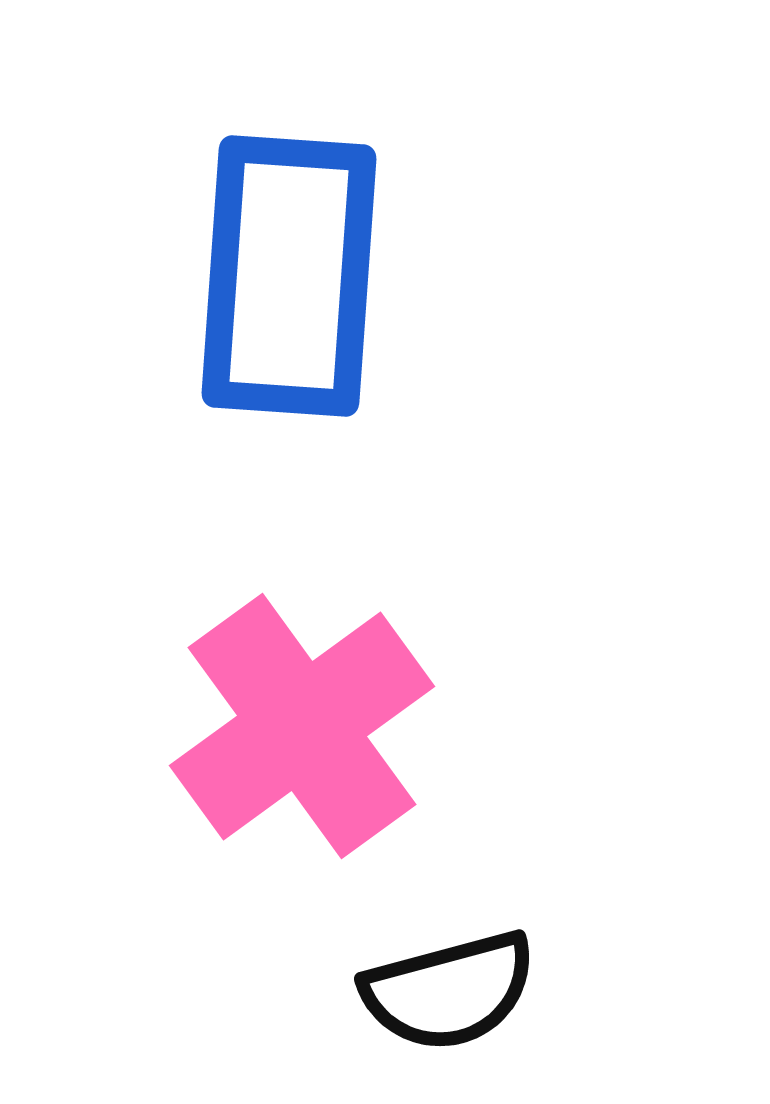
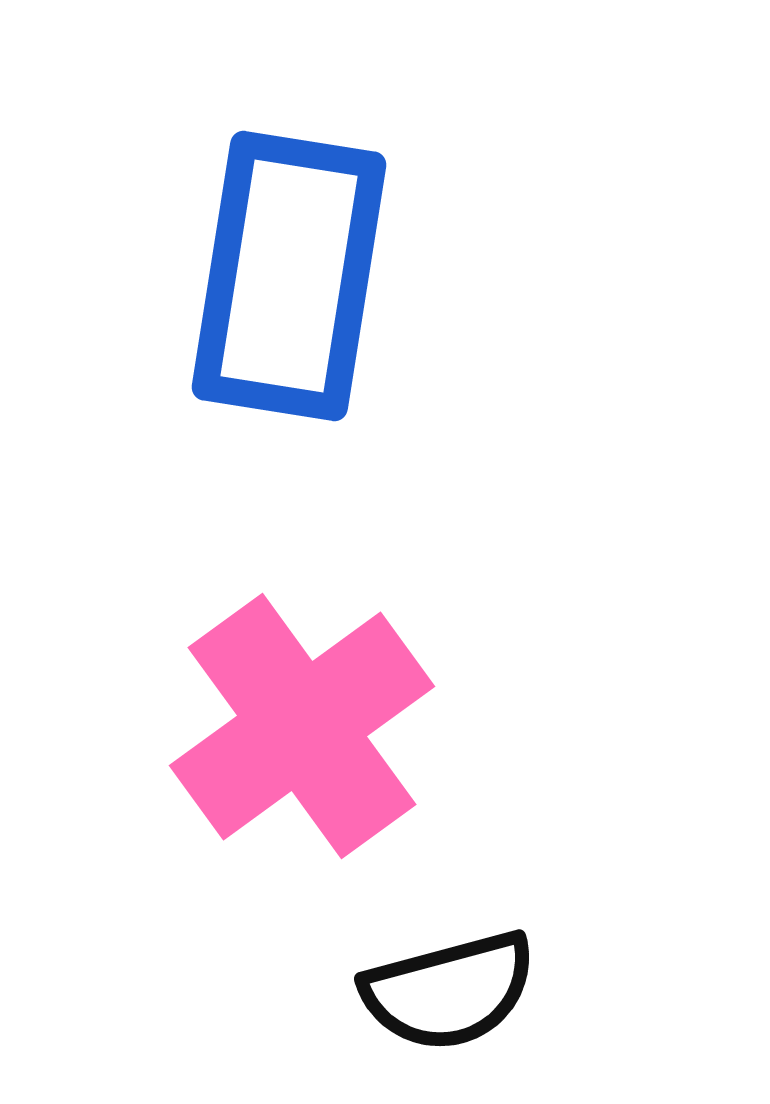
blue rectangle: rotated 5 degrees clockwise
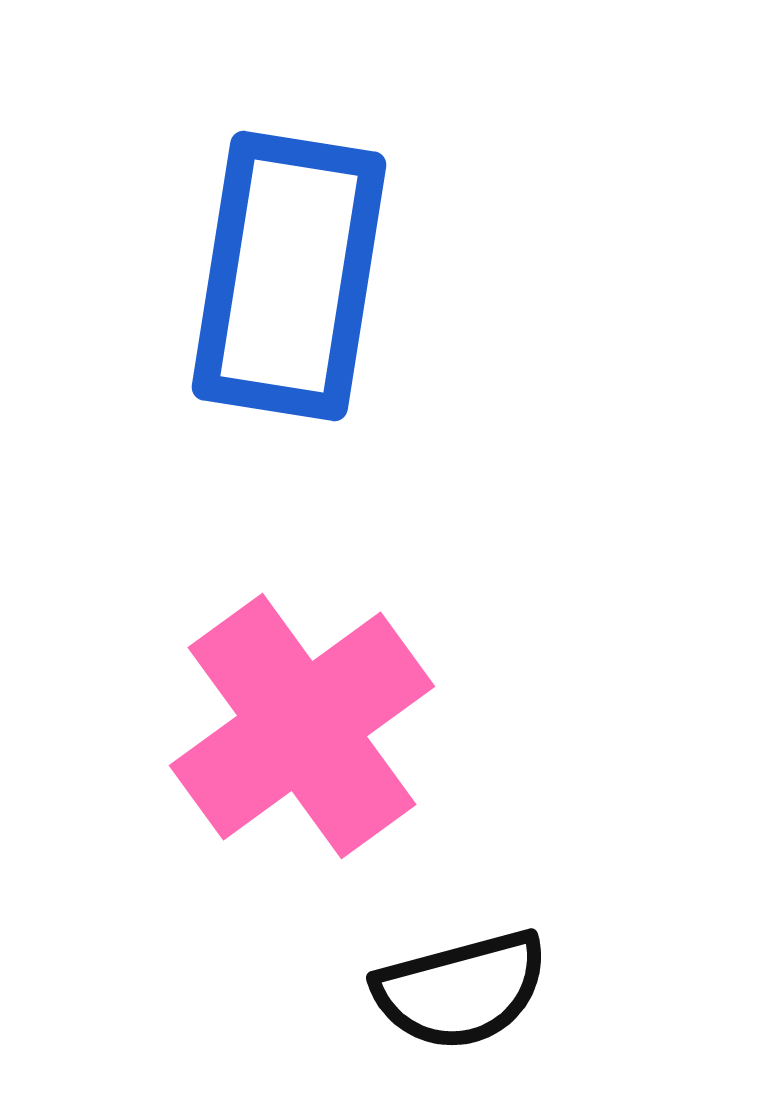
black semicircle: moved 12 px right, 1 px up
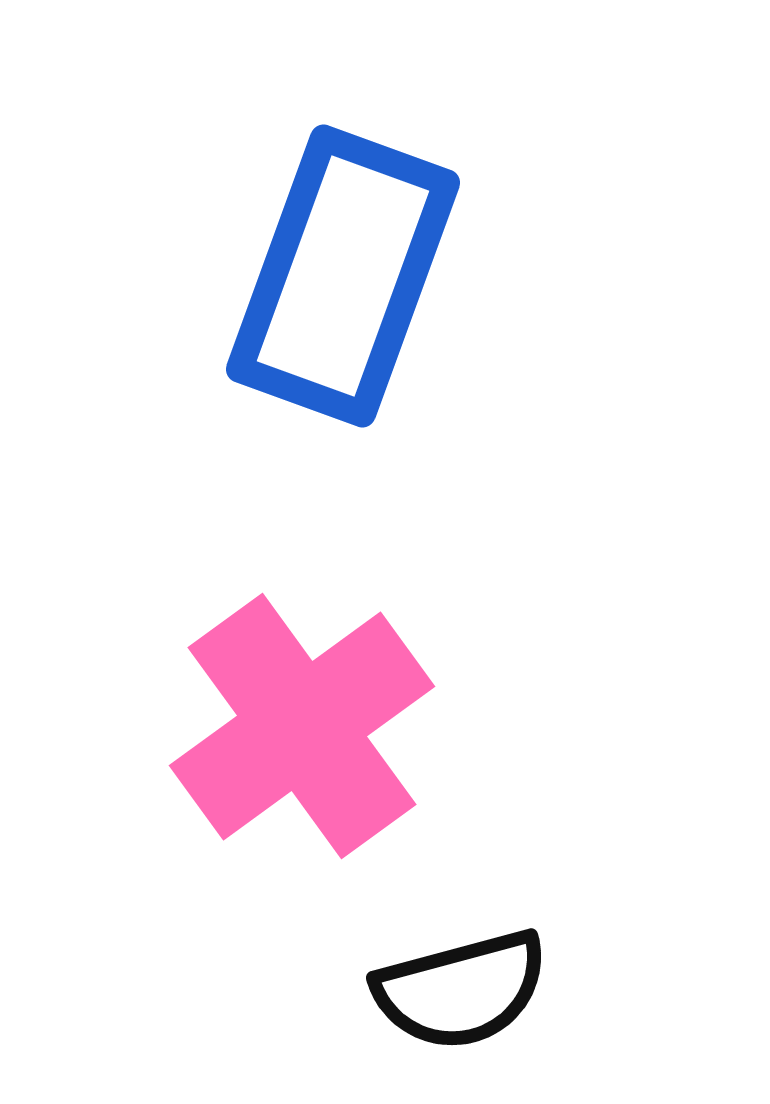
blue rectangle: moved 54 px right; rotated 11 degrees clockwise
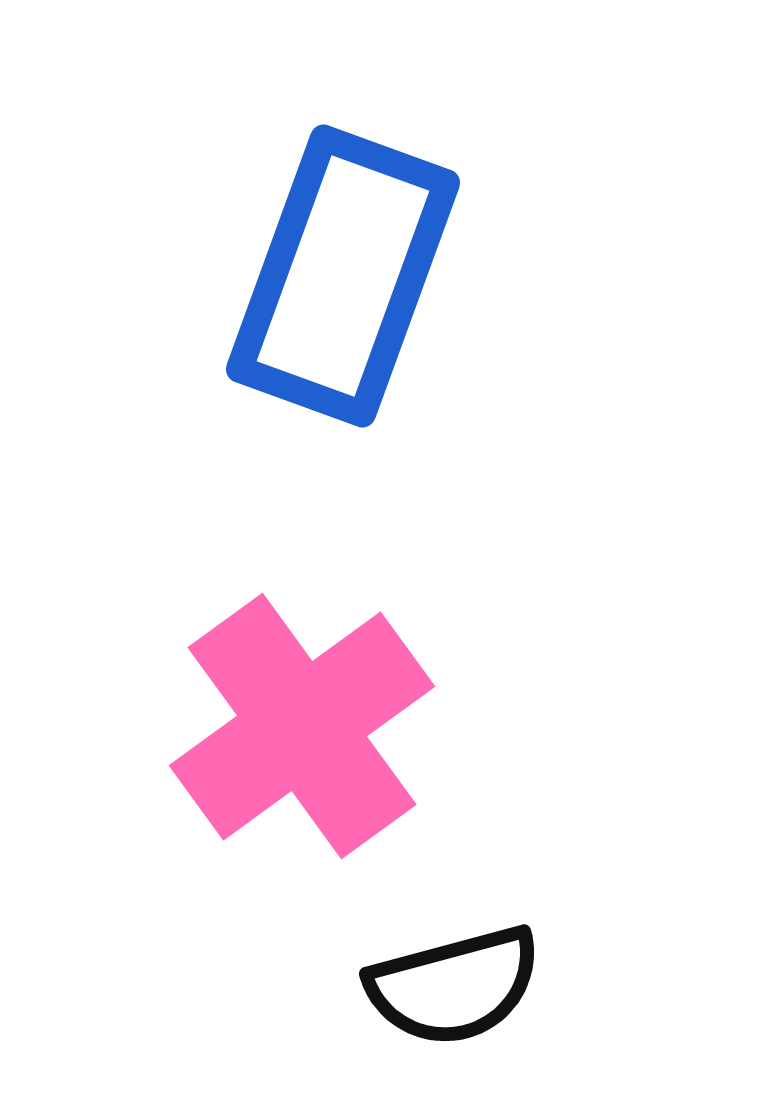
black semicircle: moved 7 px left, 4 px up
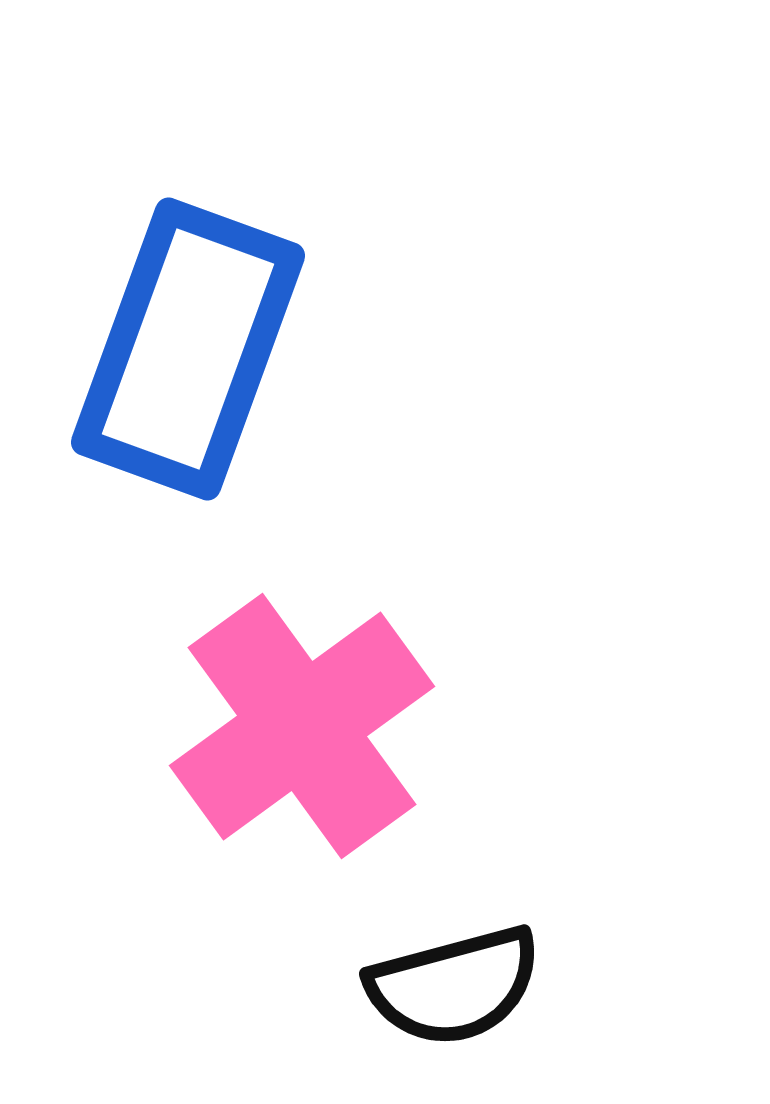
blue rectangle: moved 155 px left, 73 px down
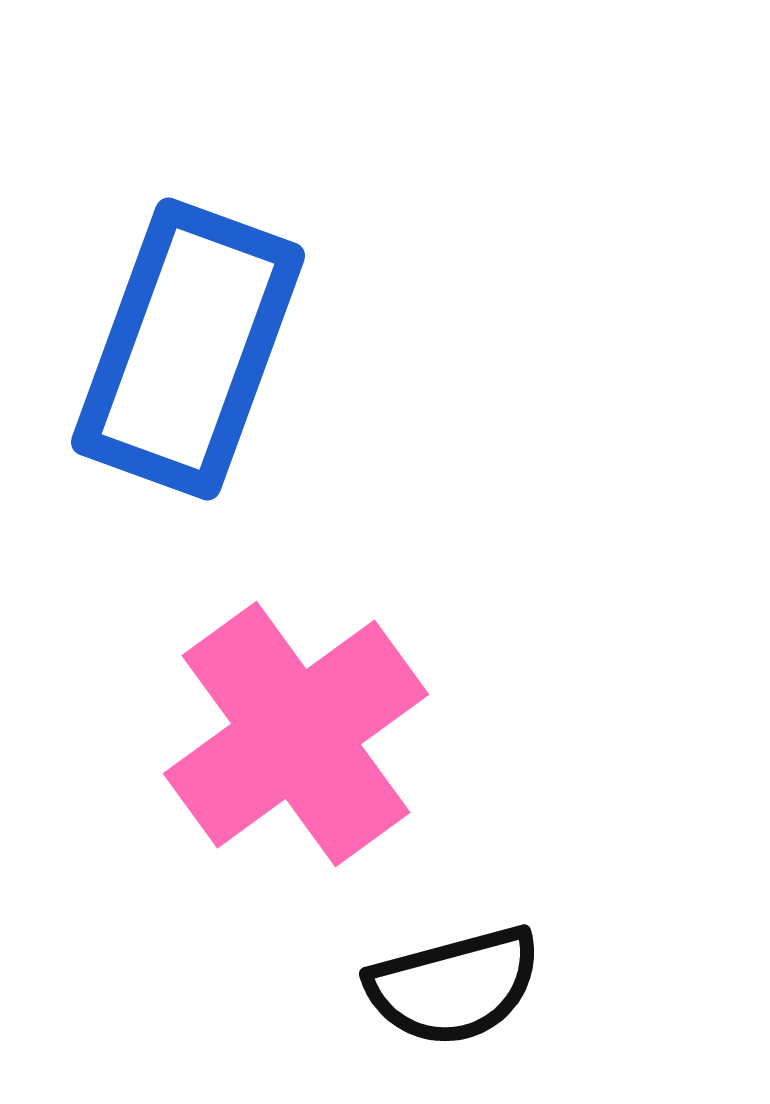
pink cross: moved 6 px left, 8 px down
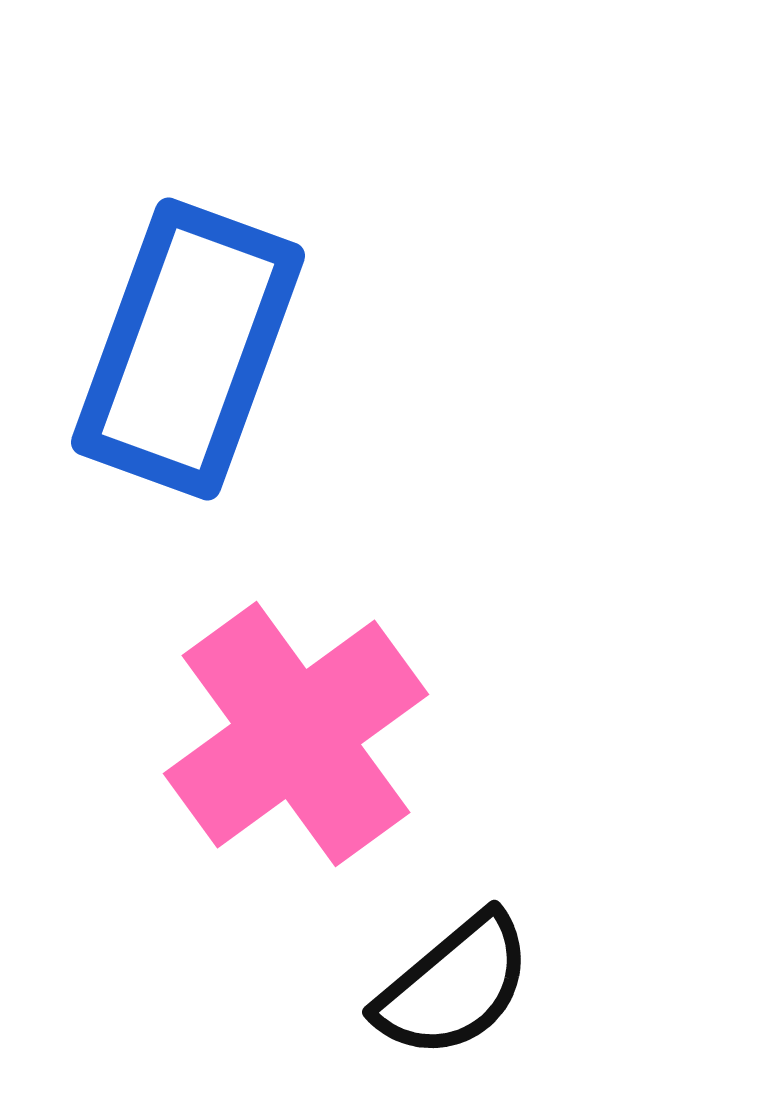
black semicircle: rotated 25 degrees counterclockwise
